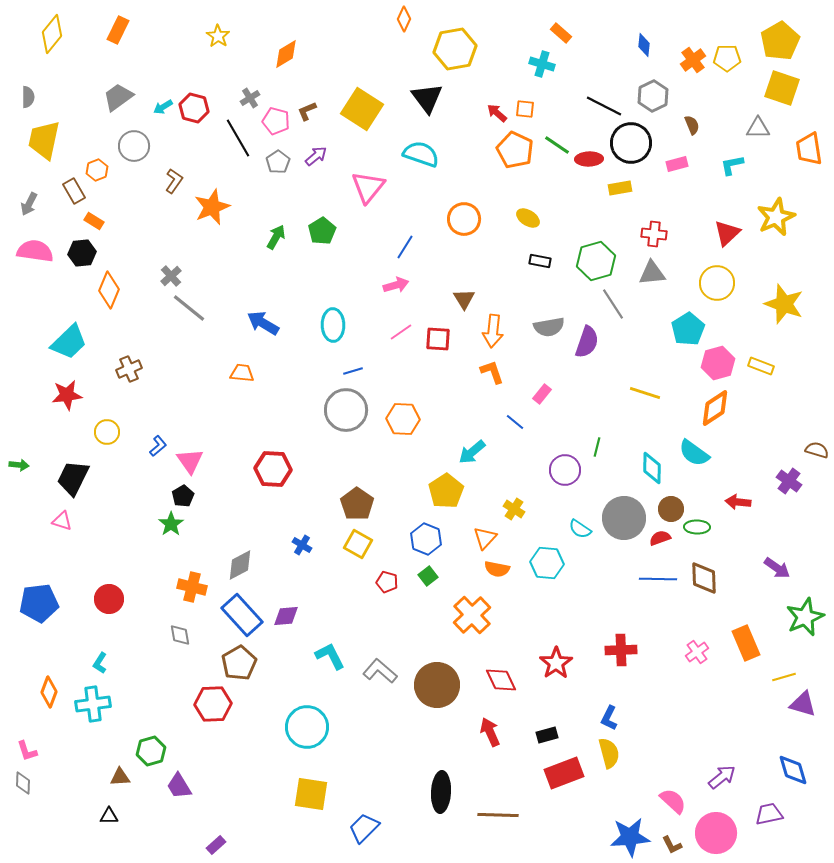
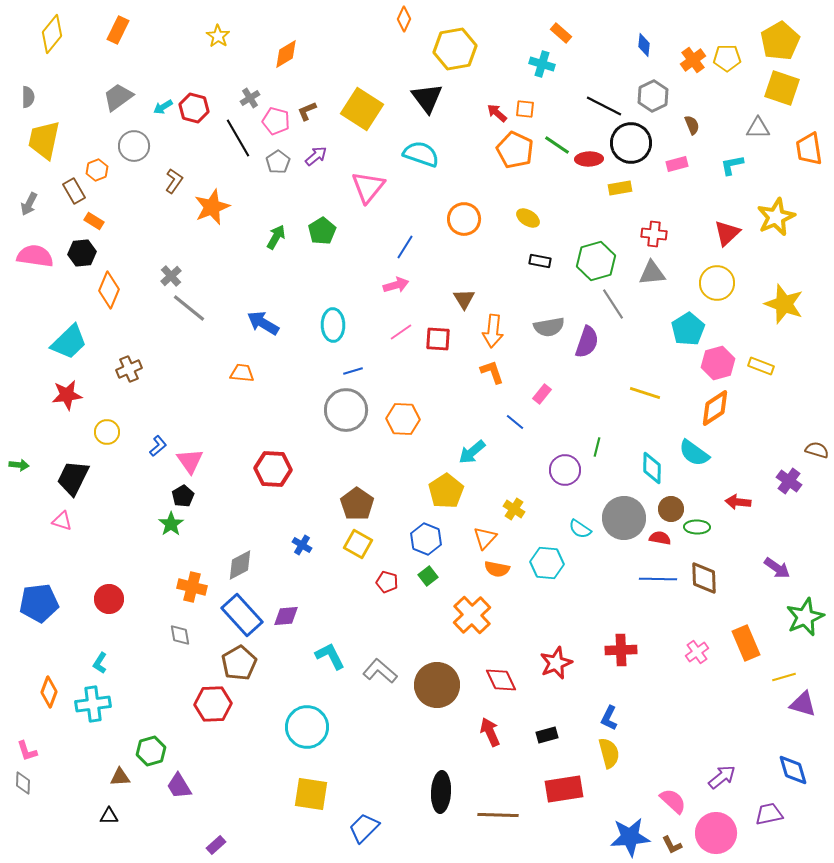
pink semicircle at (35, 251): moved 5 px down
red semicircle at (660, 538): rotated 30 degrees clockwise
red star at (556, 663): rotated 12 degrees clockwise
red rectangle at (564, 773): moved 16 px down; rotated 12 degrees clockwise
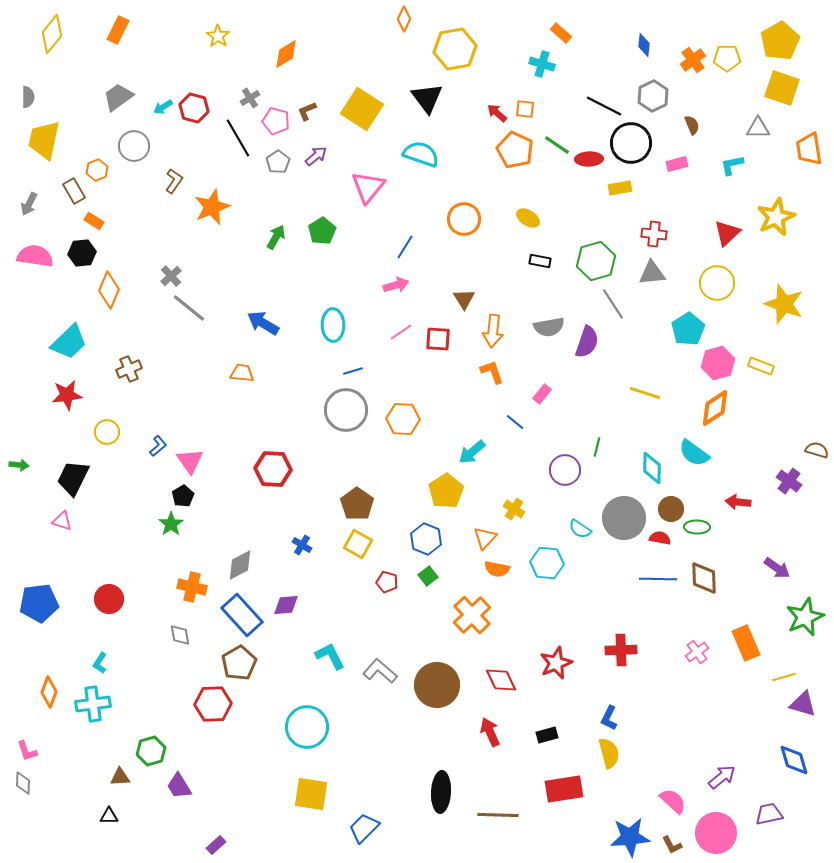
purple diamond at (286, 616): moved 11 px up
blue diamond at (793, 770): moved 1 px right, 10 px up
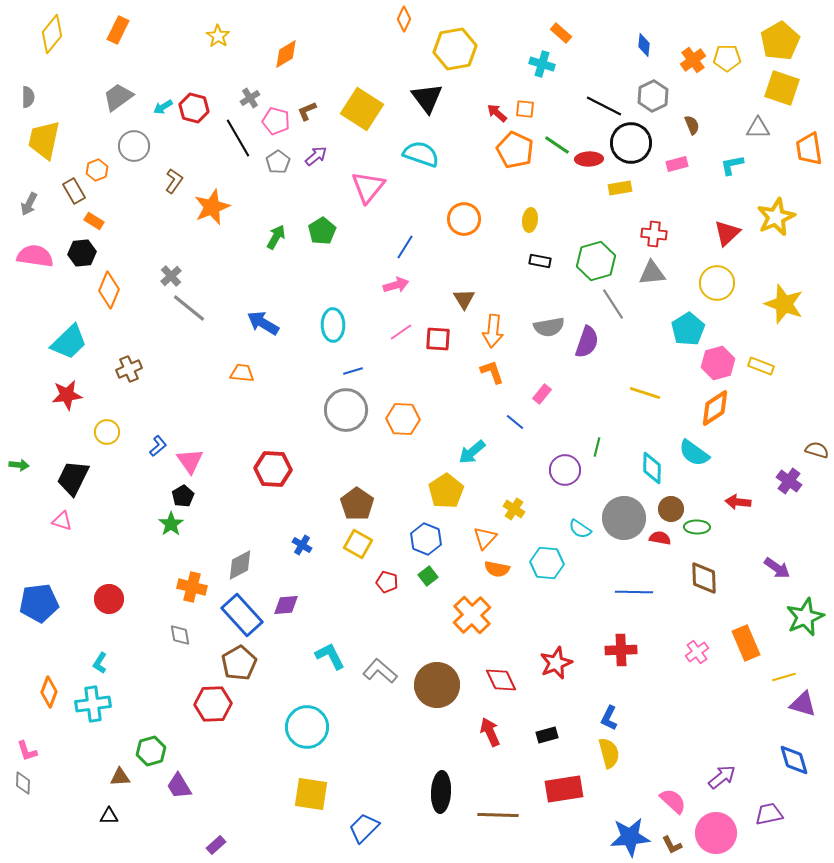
yellow ellipse at (528, 218): moved 2 px right, 2 px down; rotated 65 degrees clockwise
blue line at (658, 579): moved 24 px left, 13 px down
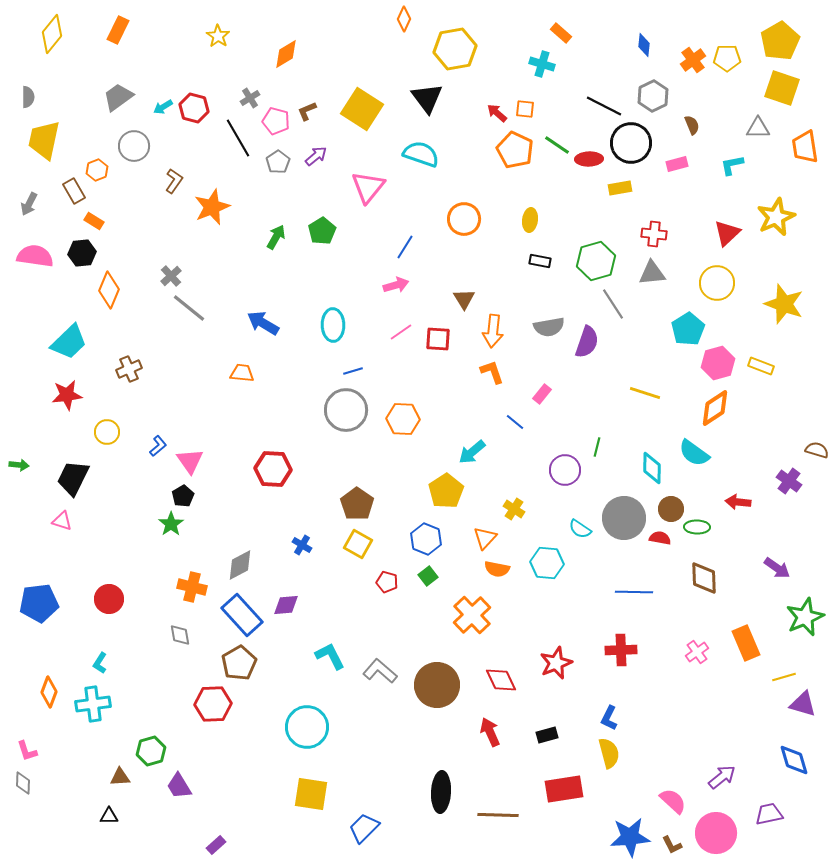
orange trapezoid at (809, 149): moved 4 px left, 2 px up
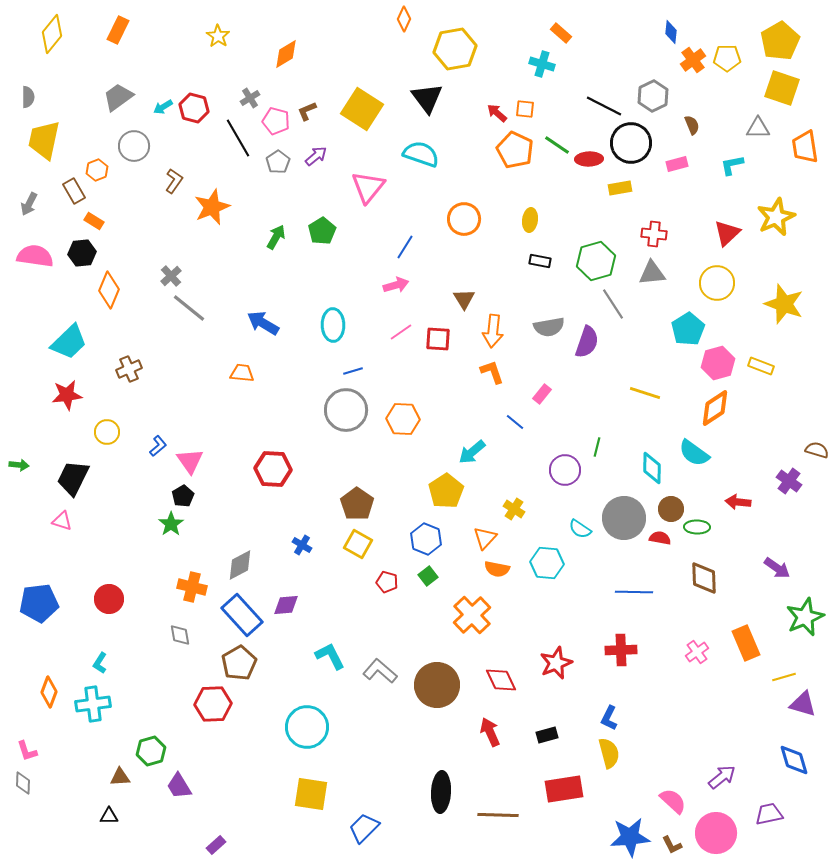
blue diamond at (644, 45): moved 27 px right, 13 px up
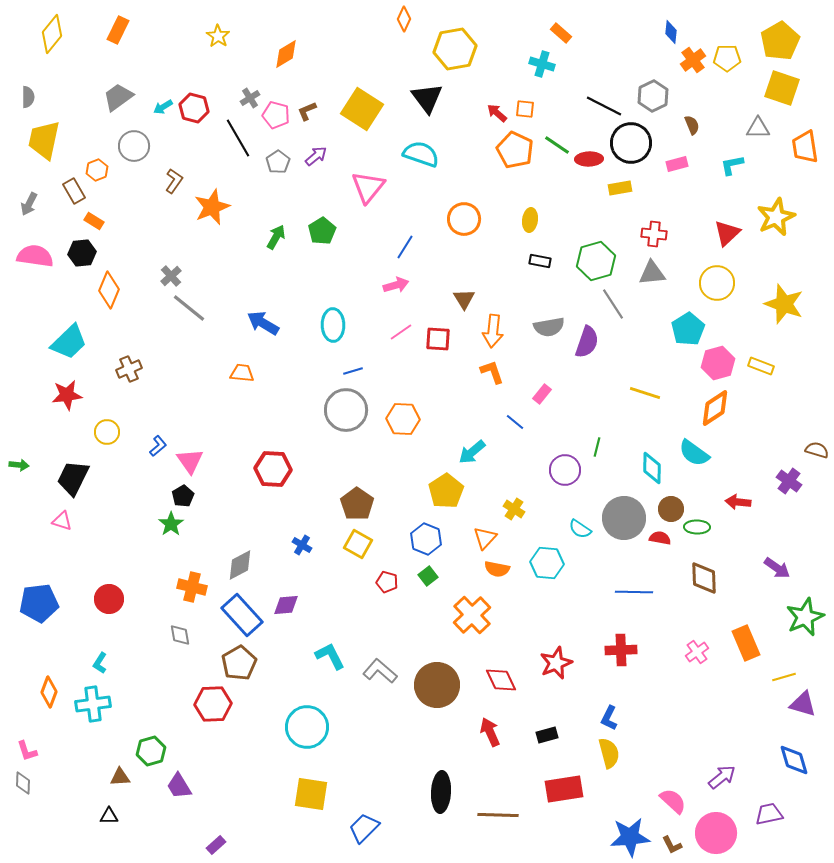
pink pentagon at (276, 121): moved 6 px up
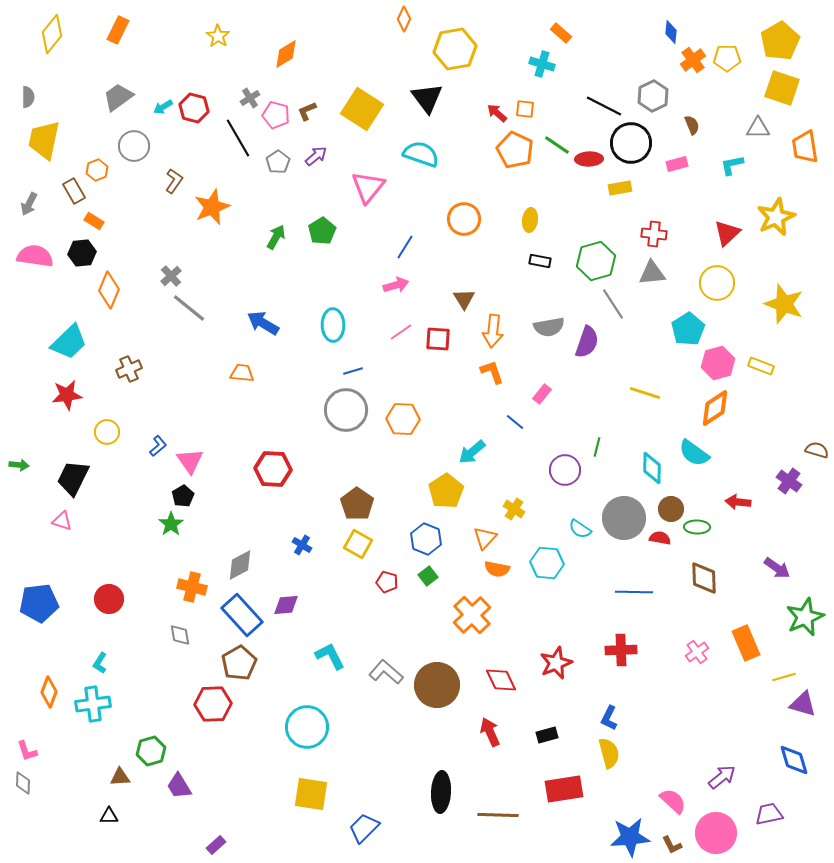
gray L-shape at (380, 671): moved 6 px right, 1 px down
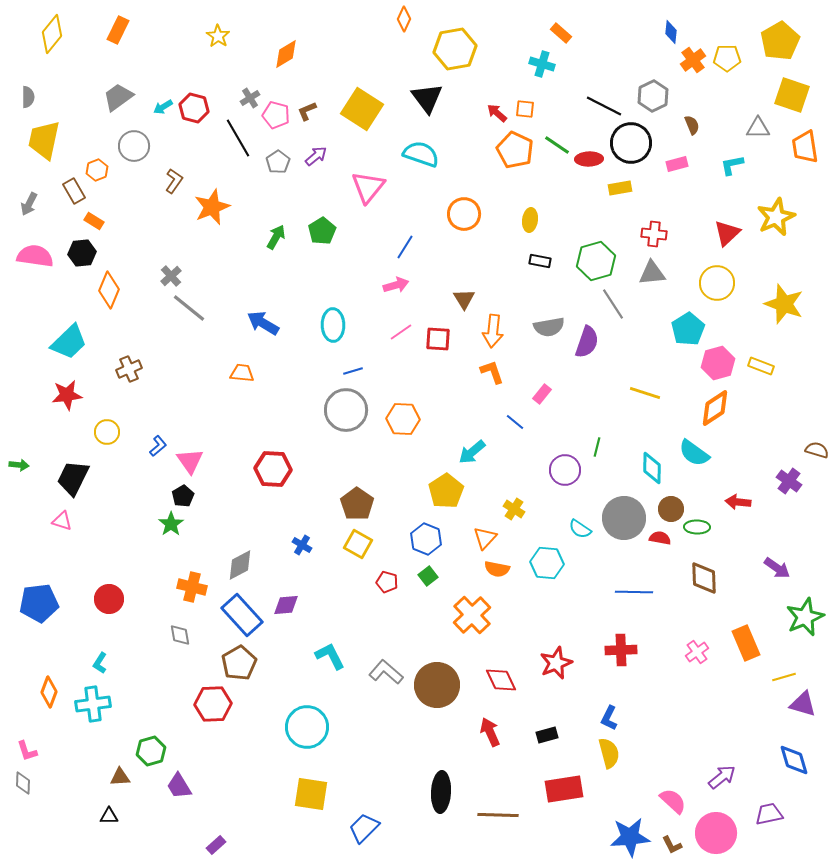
yellow square at (782, 88): moved 10 px right, 7 px down
orange circle at (464, 219): moved 5 px up
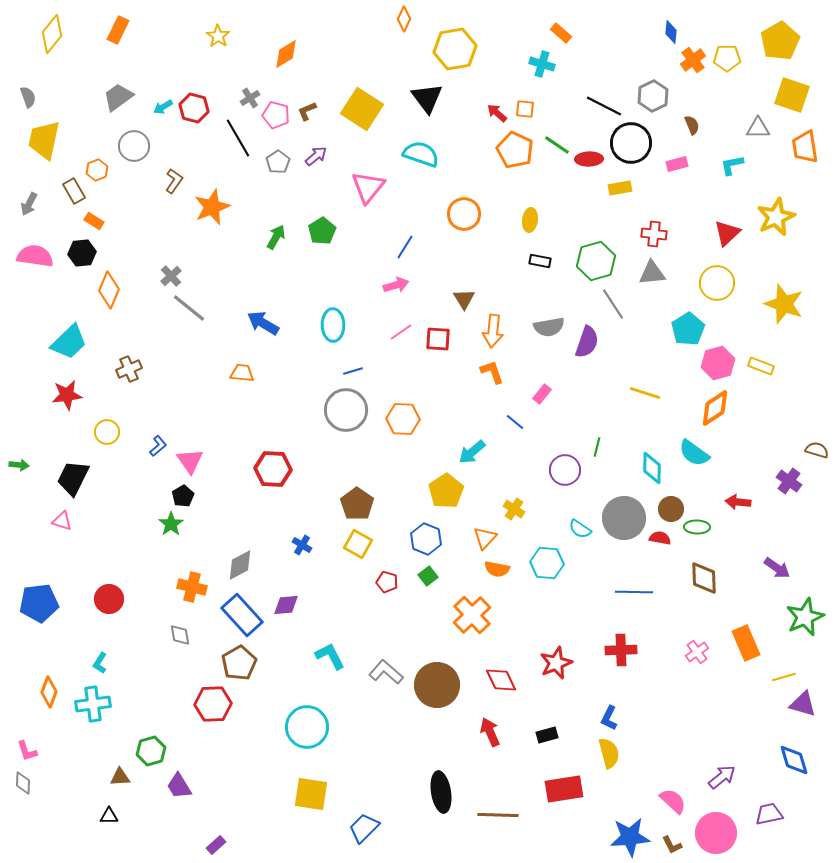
gray semicircle at (28, 97): rotated 20 degrees counterclockwise
black ellipse at (441, 792): rotated 12 degrees counterclockwise
